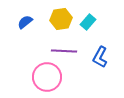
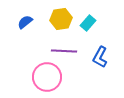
cyan rectangle: moved 1 px down
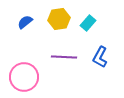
yellow hexagon: moved 2 px left
purple line: moved 6 px down
pink circle: moved 23 px left
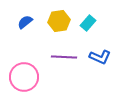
yellow hexagon: moved 2 px down
blue L-shape: rotated 95 degrees counterclockwise
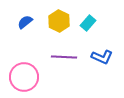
yellow hexagon: rotated 25 degrees counterclockwise
blue L-shape: moved 2 px right
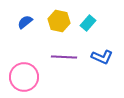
yellow hexagon: rotated 15 degrees counterclockwise
